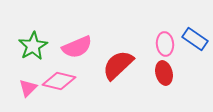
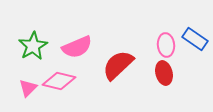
pink ellipse: moved 1 px right, 1 px down
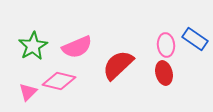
pink triangle: moved 4 px down
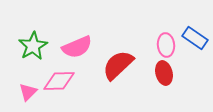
blue rectangle: moved 1 px up
pink diamond: rotated 16 degrees counterclockwise
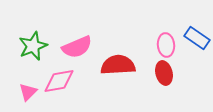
blue rectangle: moved 2 px right
green star: rotated 8 degrees clockwise
red semicircle: rotated 40 degrees clockwise
pink diamond: rotated 8 degrees counterclockwise
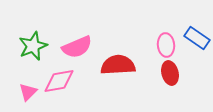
red ellipse: moved 6 px right
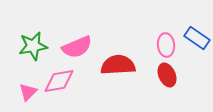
green star: rotated 12 degrees clockwise
red ellipse: moved 3 px left, 2 px down; rotated 10 degrees counterclockwise
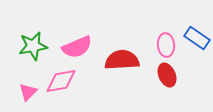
red semicircle: moved 4 px right, 5 px up
pink diamond: moved 2 px right
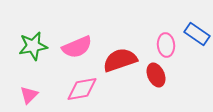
blue rectangle: moved 4 px up
red semicircle: moved 2 px left; rotated 16 degrees counterclockwise
red ellipse: moved 11 px left
pink diamond: moved 21 px right, 8 px down
pink triangle: moved 1 px right, 3 px down
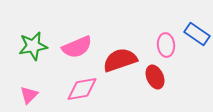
red ellipse: moved 1 px left, 2 px down
